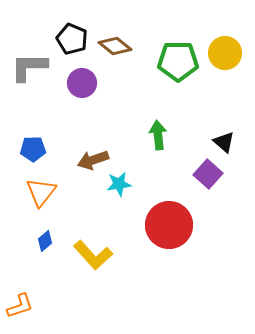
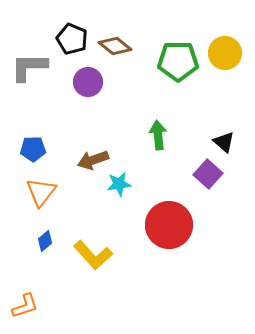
purple circle: moved 6 px right, 1 px up
orange L-shape: moved 5 px right
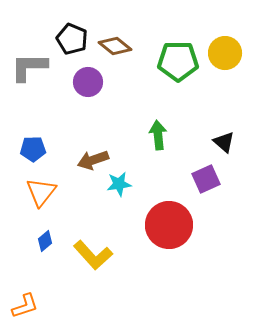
purple square: moved 2 px left, 5 px down; rotated 24 degrees clockwise
